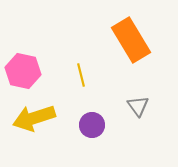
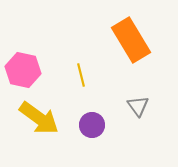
pink hexagon: moved 1 px up
yellow arrow: moved 5 px right; rotated 126 degrees counterclockwise
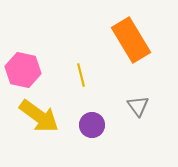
yellow arrow: moved 2 px up
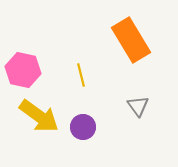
purple circle: moved 9 px left, 2 px down
